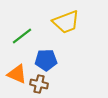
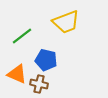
blue pentagon: rotated 15 degrees clockwise
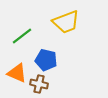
orange triangle: moved 1 px up
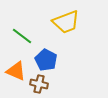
green line: rotated 75 degrees clockwise
blue pentagon: rotated 15 degrees clockwise
orange triangle: moved 1 px left, 2 px up
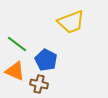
yellow trapezoid: moved 5 px right
green line: moved 5 px left, 8 px down
orange triangle: moved 1 px left
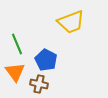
green line: rotated 30 degrees clockwise
orange triangle: moved 1 px down; rotated 30 degrees clockwise
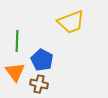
green line: moved 3 px up; rotated 25 degrees clockwise
blue pentagon: moved 4 px left
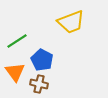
green line: rotated 55 degrees clockwise
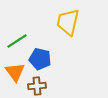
yellow trapezoid: moved 3 px left; rotated 124 degrees clockwise
blue pentagon: moved 2 px left, 1 px up; rotated 15 degrees counterclockwise
brown cross: moved 2 px left, 2 px down; rotated 18 degrees counterclockwise
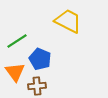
yellow trapezoid: moved 1 px up; rotated 104 degrees clockwise
blue pentagon: rotated 10 degrees clockwise
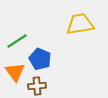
yellow trapezoid: moved 12 px right, 3 px down; rotated 36 degrees counterclockwise
